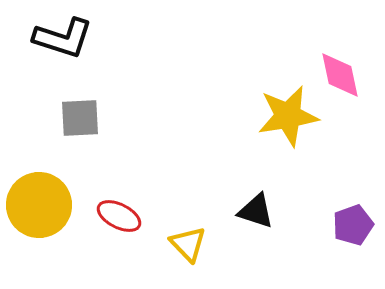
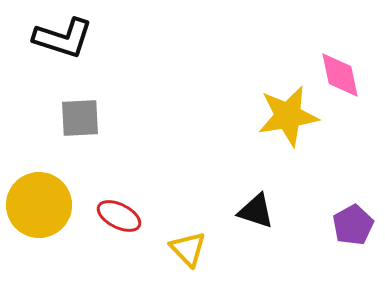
purple pentagon: rotated 9 degrees counterclockwise
yellow triangle: moved 5 px down
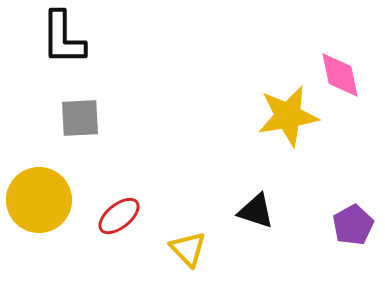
black L-shape: rotated 72 degrees clockwise
yellow circle: moved 5 px up
red ellipse: rotated 66 degrees counterclockwise
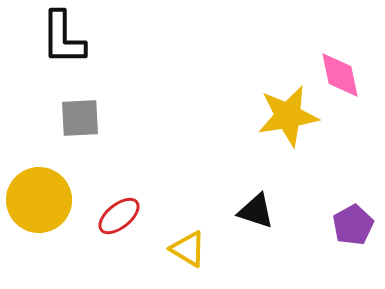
yellow triangle: rotated 15 degrees counterclockwise
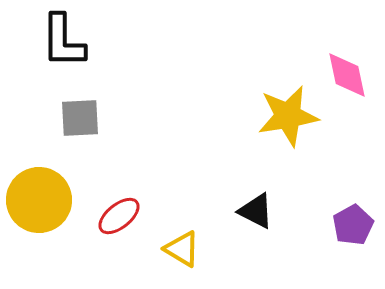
black L-shape: moved 3 px down
pink diamond: moved 7 px right
black triangle: rotated 9 degrees clockwise
yellow triangle: moved 6 px left
